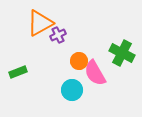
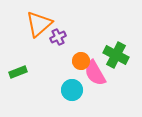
orange triangle: moved 1 px left, 1 px down; rotated 12 degrees counterclockwise
purple cross: moved 2 px down
green cross: moved 6 px left, 2 px down
orange circle: moved 2 px right
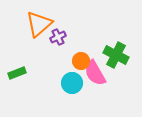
green rectangle: moved 1 px left, 1 px down
cyan circle: moved 7 px up
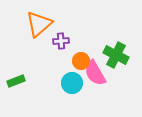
purple cross: moved 3 px right, 4 px down; rotated 21 degrees clockwise
green rectangle: moved 1 px left, 8 px down
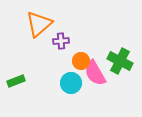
green cross: moved 4 px right, 6 px down
cyan circle: moved 1 px left
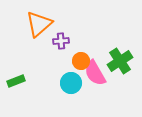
green cross: rotated 30 degrees clockwise
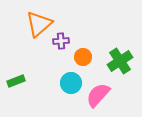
orange circle: moved 2 px right, 4 px up
pink semicircle: moved 3 px right, 22 px down; rotated 72 degrees clockwise
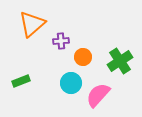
orange triangle: moved 7 px left
green rectangle: moved 5 px right
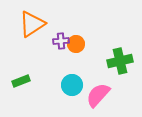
orange triangle: rotated 8 degrees clockwise
orange circle: moved 7 px left, 13 px up
green cross: rotated 20 degrees clockwise
cyan circle: moved 1 px right, 2 px down
